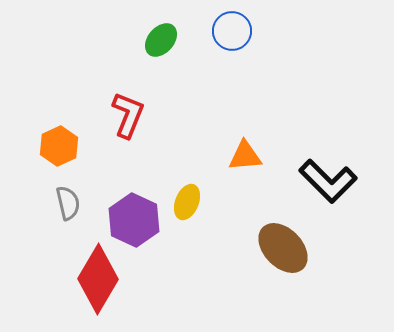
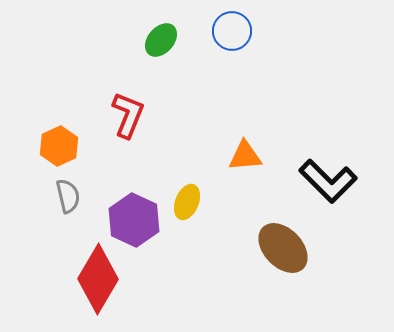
gray semicircle: moved 7 px up
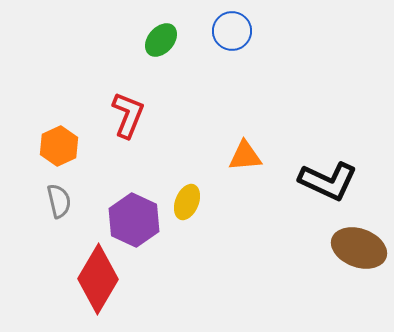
black L-shape: rotated 20 degrees counterclockwise
gray semicircle: moved 9 px left, 5 px down
brown ellipse: moved 76 px right; rotated 26 degrees counterclockwise
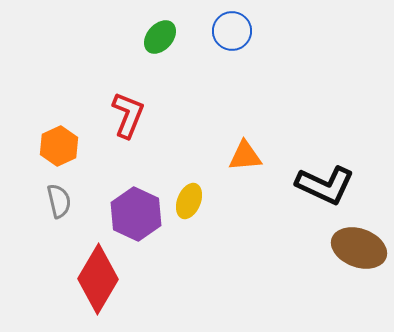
green ellipse: moved 1 px left, 3 px up
black L-shape: moved 3 px left, 4 px down
yellow ellipse: moved 2 px right, 1 px up
purple hexagon: moved 2 px right, 6 px up
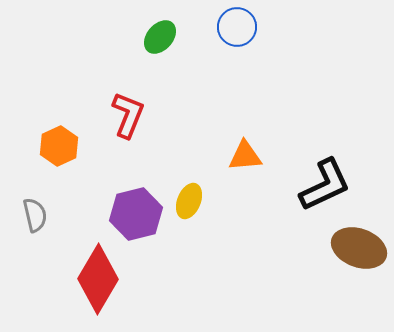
blue circle: moved 5 px right, 4 px up
black L-shape: rotated 50 degrees counterclockwise
gray semicircle: moved 24 px left, 14 px down
purple hexagon: rotated 21 degrees clockwise
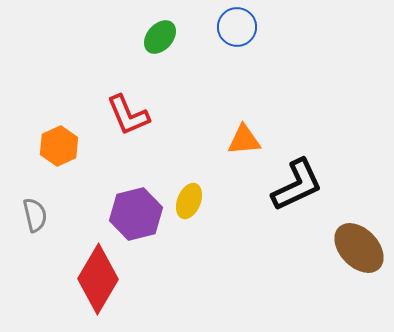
red L-shape: rotated 135 degrees clockwise
orange triangle: moved 1 px left, 16 px up
black L-shape: moved 28 px left
brown ellipse: rotated 26 degrees clockwise
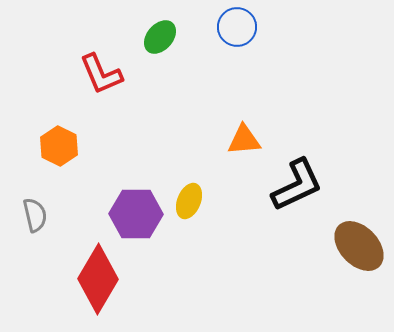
red L-shape: moved 27 px left, 41 px up
orange hexagon: rotated 9 degrees counterclockwise
purple hexagon: rotated 15 degrees clockwise
brown ellipse: moved 2 px up
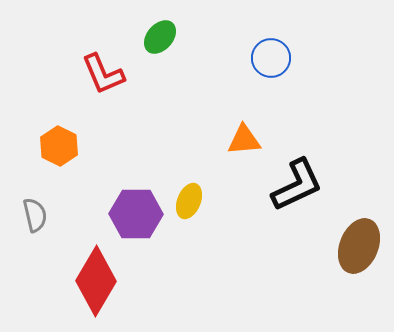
blue circle: moved 34 px right, 31 px down
red L-shape: moved 2 px right
brown ellipse: rotated 66 degrees clockwise
red diamond: moved 2 px left, 2 px down
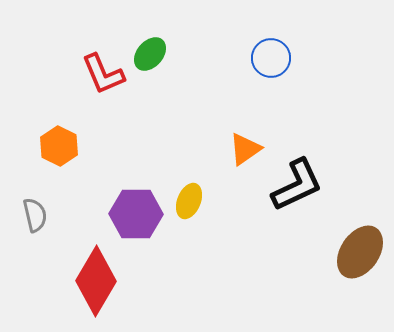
green ellipse: moved 10 px left, 17 px down
orange triangle: moved 1 px right, 9 px down; rotated 30 degrees counterclockwise
brown ellipse: moved 1 px right, 6 px down; rotated 12 degrees clockwise
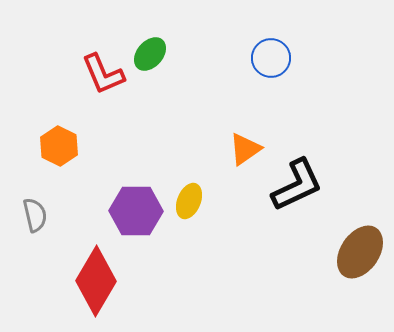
purple hexagon: moved 3 px up
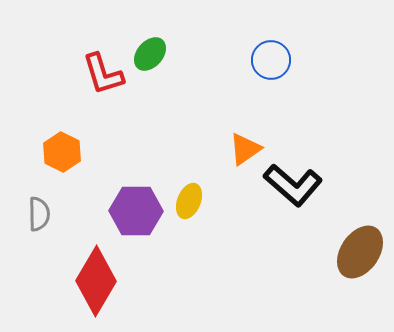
blue circle: moved 2 px down
red L-shape: rotated 6 degrees clockwise
orange hexagon: moved 3 px right, 6 px down
black L-shape: moved 4 px left; rotated 66 degrees clockwise
gray semicircle: moved 4 px right, 1 px up; rotated 12 degrees clockwise
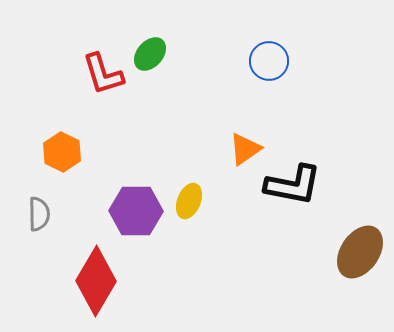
blue circle: moved 2 px left, 1 px down
black L-shape: rotated 30 degrees counterclockwise
